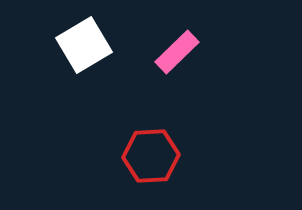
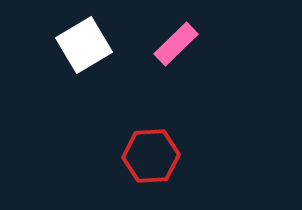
pink rectangle: moved 1 px left, 8 px up
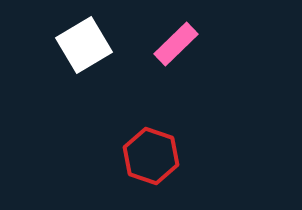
red hexagon: rotated 22 degrees clockwise
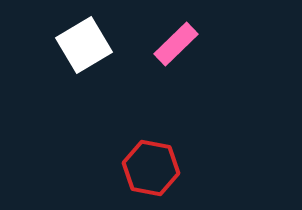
red hexagon: moved 12 px down; rotated 8 degrees counterclockwise
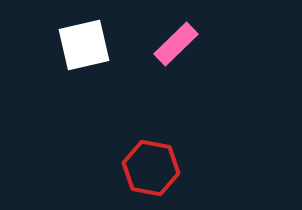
white square: rotated 18 degrees clockwise
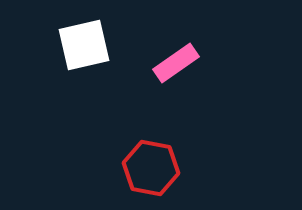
pink rectangle: moved 19 px down; rotated 9 degrees clockwise
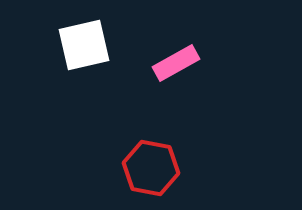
pink rectangle: rotated 6 degrees clockwise
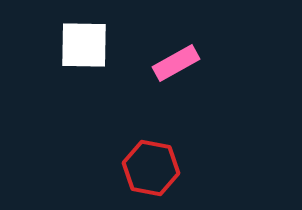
white square: rotated 14 degrees clockwise
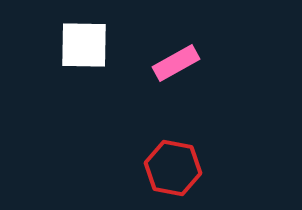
red hexagon: moved 22 px right
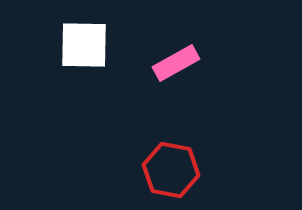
red hexagon: moved 2 px left, 2 px down
